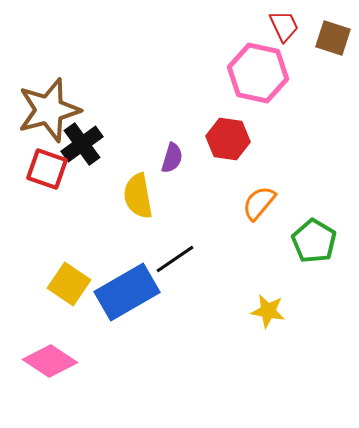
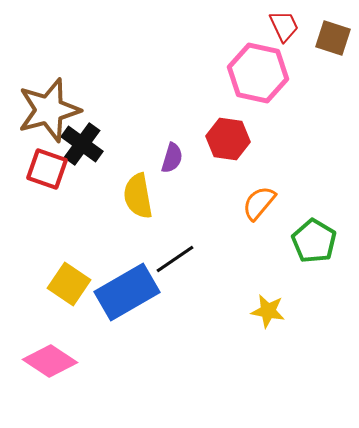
black cross: rotated 18 degrees counterclockwise
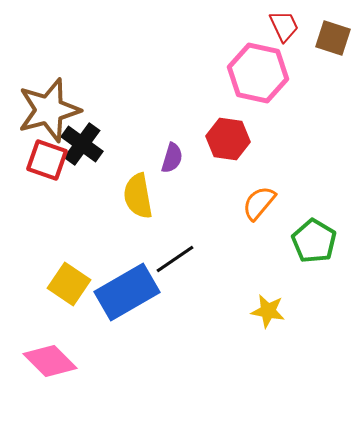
red square: moved 9 px up
pink diamond: rotated 12 degrees clockwise
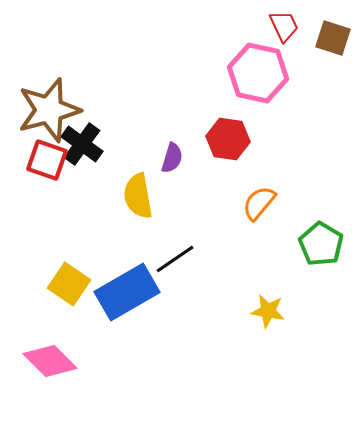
green pentagon: moved 7 px right, 3 px down
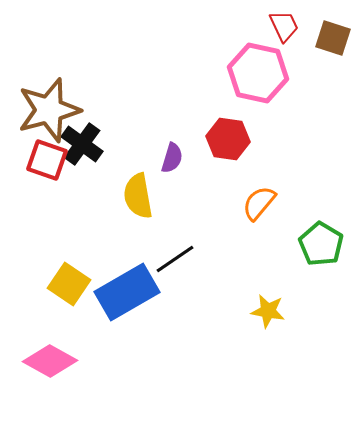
pink diamond: rotated 16 degrees counterclockwise
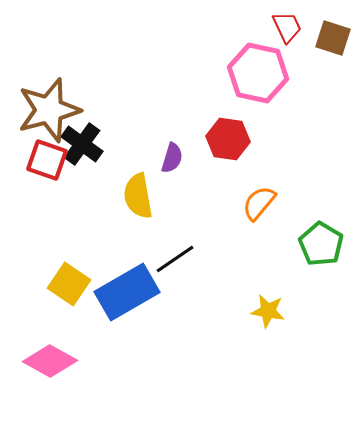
red trapezoid: moved 3 px right, 1 px down
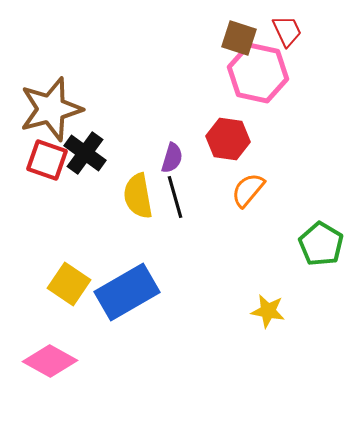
red trapezoid: moved 4 px down
brown square: moved 94 px left
brown star: moved 2 px right, 1 px up
black cross: moved 3 px right, 9 px down
orange semicircle: moved 11 px left, 13 px up
black line: moved 62 px up; rotated 72 degrees counterclockwise
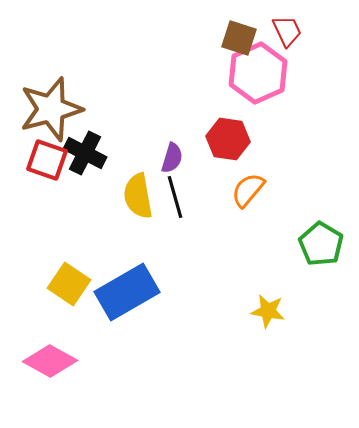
pink hexagon: rotated 24 degrees clockwise
black cross: rotated 9 degrees counterclockwise
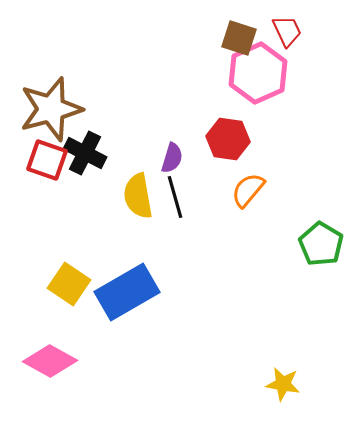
yellow star: moved 15 px right, 73 px down
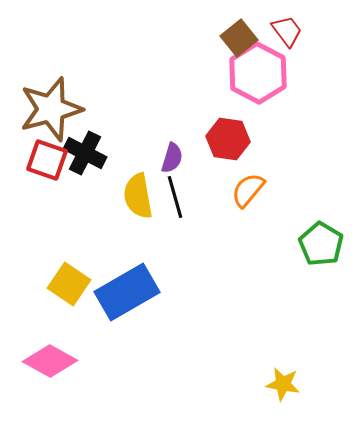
red trapezoid: rotated 12 degrees counterclockwise
brown square: rotated 33 degrees clockwise
pink hexagon: rotated 8 degrees counterclockwise
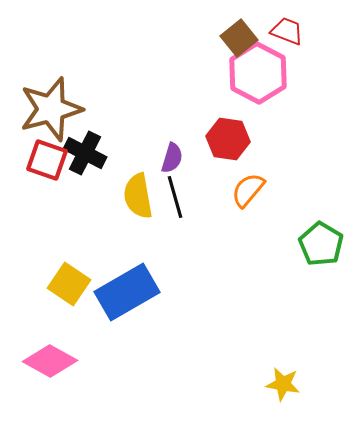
red trapezoid: rotated 32 degrees counterclockwise
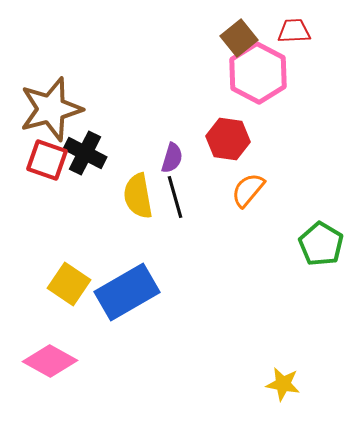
red trapezoid: moved 7 px right; rotated 24 degrees counterclockwise
